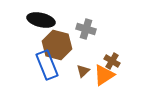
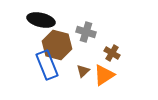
gray cross: moved 3 px down
brown cross: moved 8 px up
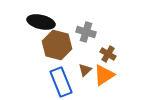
black ellipse: moved 2 px down
brown cross: moved 4 px left, 1 px down
blue rectangle: moved 14 px right, 17 px down
brown triangle: moved 2 px right, 1 px up
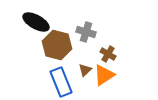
black ellipse: moved 5 px left; rotated 16 degrees clockwise
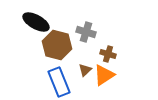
brown cross: rotated 14 degrees counterclockwise
blue rectangle: moved 2 px left
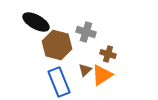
orange triangle: moved 2 px left
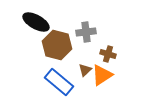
gray cross: rotated 24 degrees counterclockwise
blue rectangle: rotated 28 degrees counterclockwise
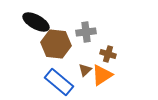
brown hexagon: moved 1 px left, 1 px up; rotated 8 degrees counterclockwise
